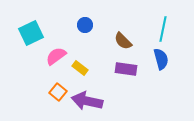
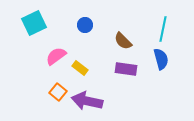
cyan square: moved 3 px right, 10 px up
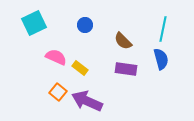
pink semicircle: moved 1 px down; rotated 60 degrees clockwise
purple arrow: rotated 12 degrees clockwise
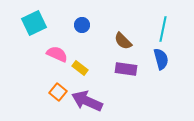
blue circle: moved 3 px left
pink semicircle: moved 1 px right, 3 px up
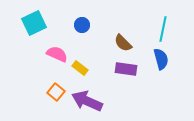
brown semicircle: moved 2 px down
orange square: moved 2 px left
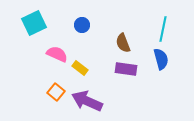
brown semicircle: rotated 24 degrees clockwise
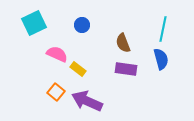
yellow rectangle: moved 2 px left, 1 px down
